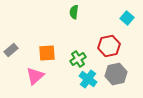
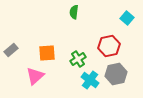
cyan cross: moved 2 px right, 1 px down
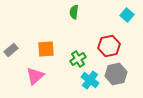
cyan square: moved 3 px up
orange square: moved 1 px left, 4 px up
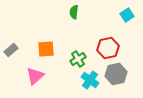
cyan square: rotated 16 degrees clockwise
red hexagon: moved 1 px left, 2 px down
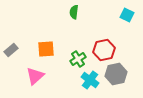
cyan square: rotated 32 degrees counterclockwise
red hexagon: moved 4 px left, 2 px down
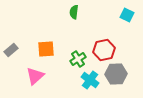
gray hexagon: rotated 10 degrees clockwise
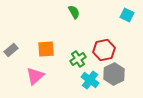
green semicircle: rotated 144 degrees clockwise
gray hexagon: moved 2 px left; rotated 25 degrees counterclockwise
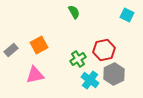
orange square: moved 7 px left, 4 px up; rotated 24 degrees counterclockwise
pink triangle: moved 1 px up; rotated 30 degrees clockwise
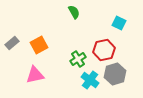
cyan square: moved 8 px left, 8 px down
gray rectangle: moved 1 px right, 7 px up
gray hexagon: moved 1 px right; rotated 10 degrees clockwise
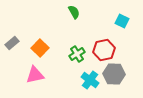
cyan square: moved 3 px right, 2 px up
orange square: moved 1 px right, 3 px down; rotated 18 degrees counterclockwise
green cross: moved 1 px left, 5 px up
gray hexagon: moved 1 px left; rotated 20 degrees clockwise
